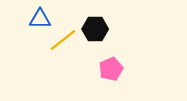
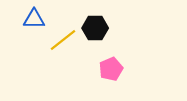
blue triangle: moved 6 px left
black hexagon: moved 1 px up
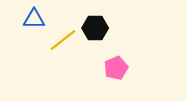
pink pentagon: moved 5 px right, 1 px up
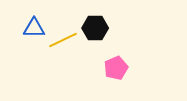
blue triangle: moved 9 px down
yellow line: rotated 12 degrees clockwise
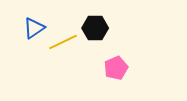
blue triangle: rotated 35 degrees counterclockwise
yellow line: moved 2 px down
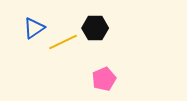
pink pentagon: moved 12 px left, 11 px down
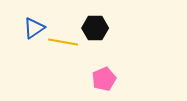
yellow line: rotated 36 degrees clockwise
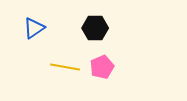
yellow line: moved 2 px right, 25 px down
pink pentagon: moved 2 px left, 12 px up
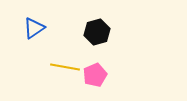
black hexagon: moved 2 px right, 4 px down; rotated 15 degrees counterclockwise
pink pentagon: moved 7 px left, 8 px down
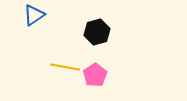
blue triangle: moved 13 px up
pink pentagon: rotated 10 degrees counterclockwise
